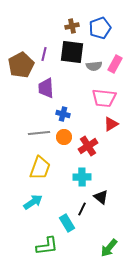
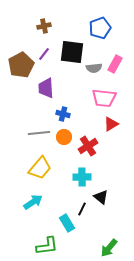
brown cross: moved 28 px left
purple line: rotated 24 degrees clockwise
gray semicircle: moved 2 px down
yellow trapezoid: rotated 20 degrees clockwise
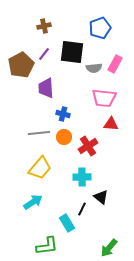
red triangle: rotated 35 degrees clockwise
